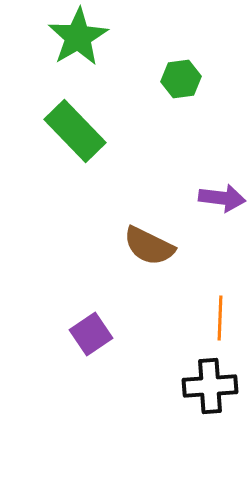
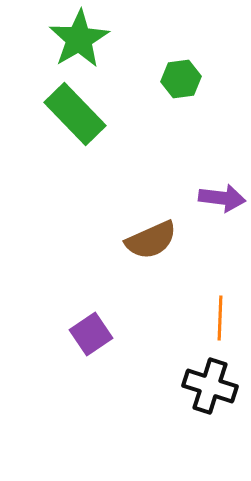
green star: moved 1 px right, 2 px down
green rectangle: moved 17 px up
brown semicircle: moved 2 px right, 6 px up; rotated 50 degrees counterclockwise
black cross: rotated 22 degrees clockwise
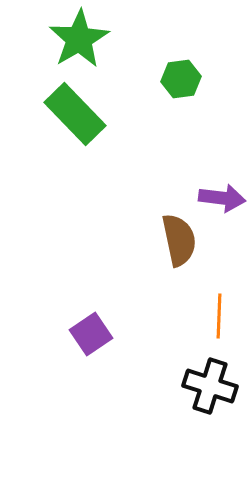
brown semicircle: moved 28 px right; rotated 78 degrees counterclockwise
orange line: moved 1 px left, 2 px up
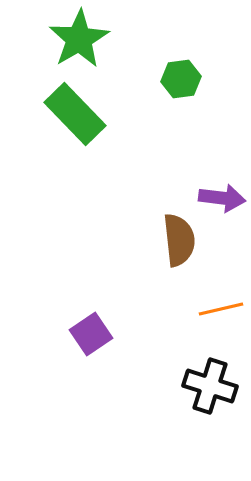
brown semicircle: rotated 6 degrees clockwise
orange line: moved 2 px right, 7 px up; rotated 75 degrees clockwise
